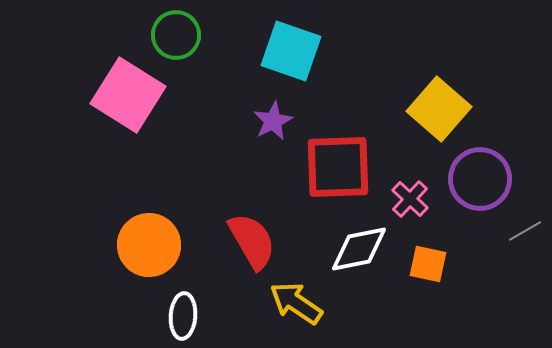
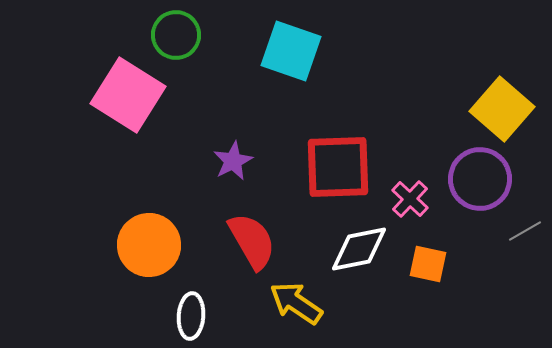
yellow square: moved 63 px right
purple star: moved 40 px left, 40 px down
white ellipse: moved 8 px right
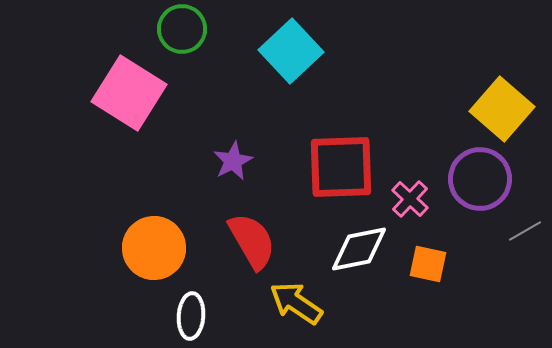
green circle: moved 6 px right, 6 px up
cyan square: rotated 28 degrees clockwise
pink square: moved 1 px right, 2 px up
red square: moved 3 px right
orange circle: moved 5 px right, 3 px down
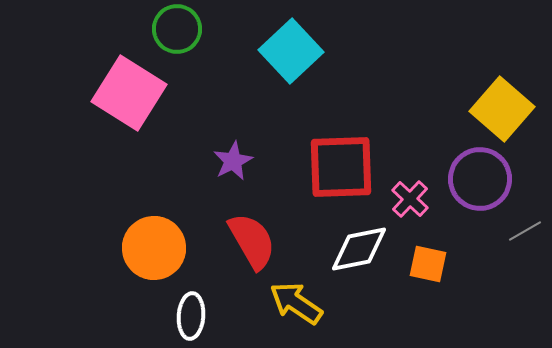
green circle: moved 5 px left
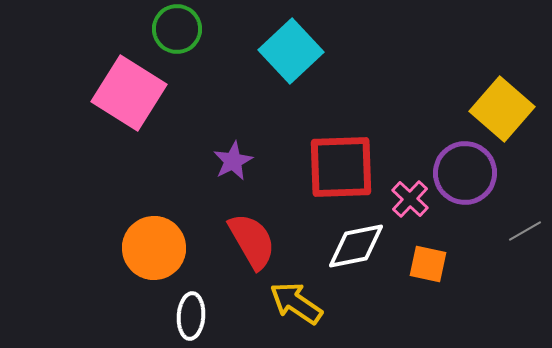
purple circle: moved 15 px left, 6 px up
white diamond: moved 3 px left, 3 px up
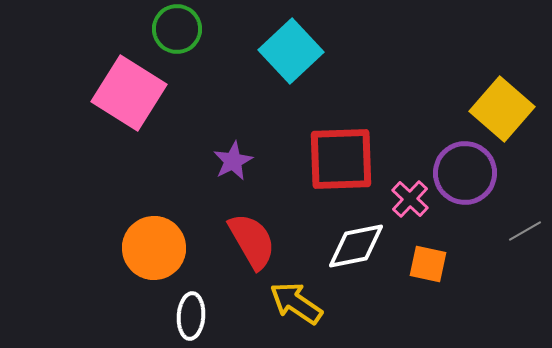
red square: moved 8 px up
